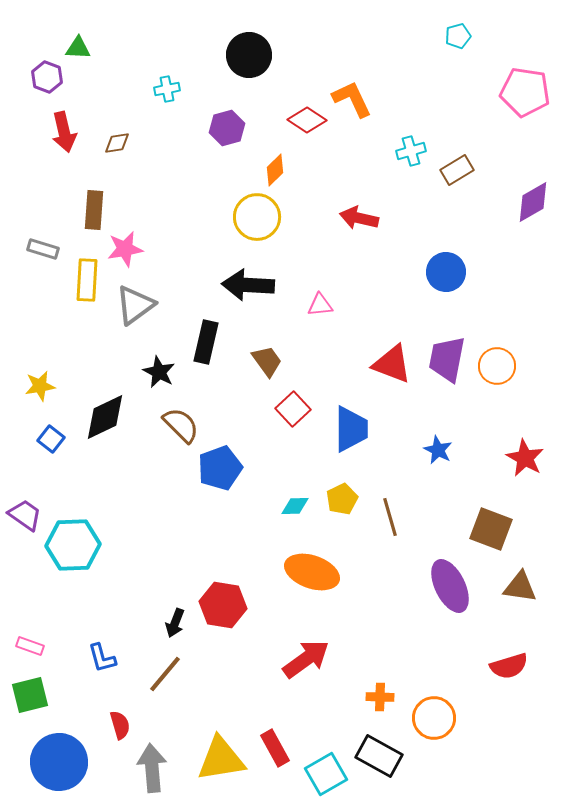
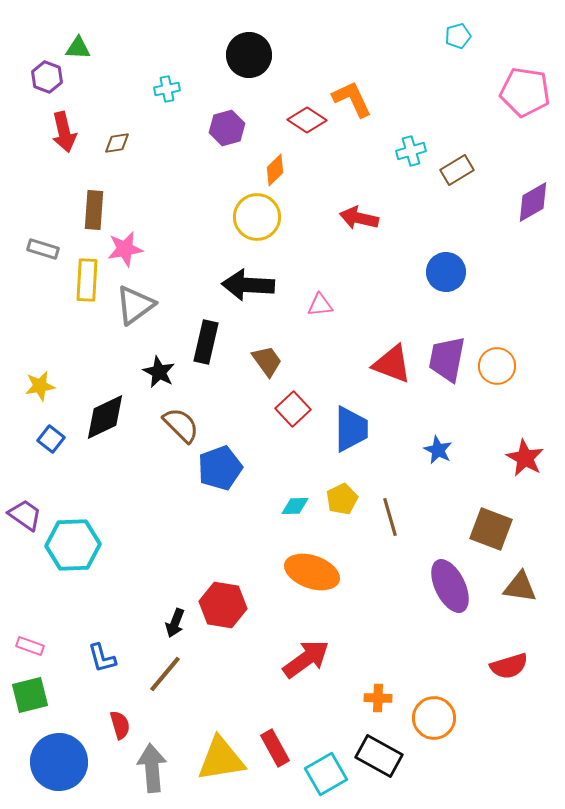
orange cross at (380, 697): moved 2 px left, 1 px down
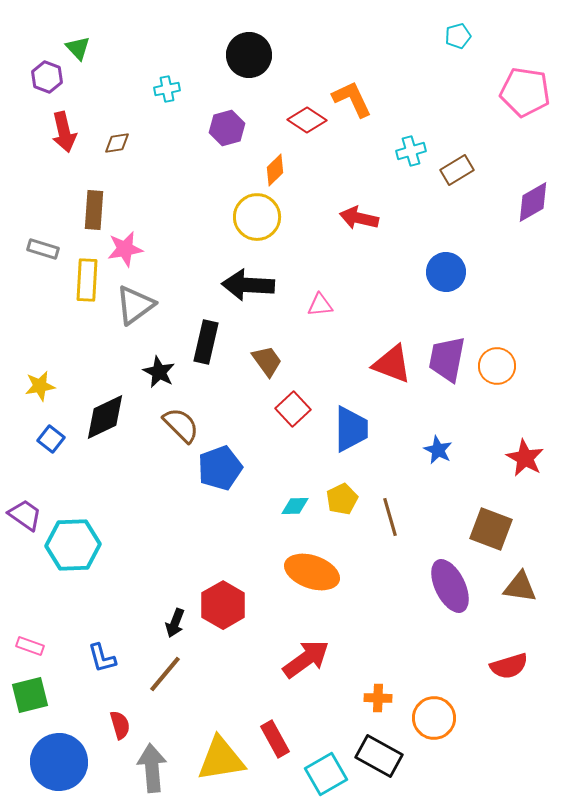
green triangle at (78, 48): rotated 44 degrees clockwise
red hexagon at (223, 605): rotated 21 degrees clockwise
red rectangle at (275, 748): moved 9 px up
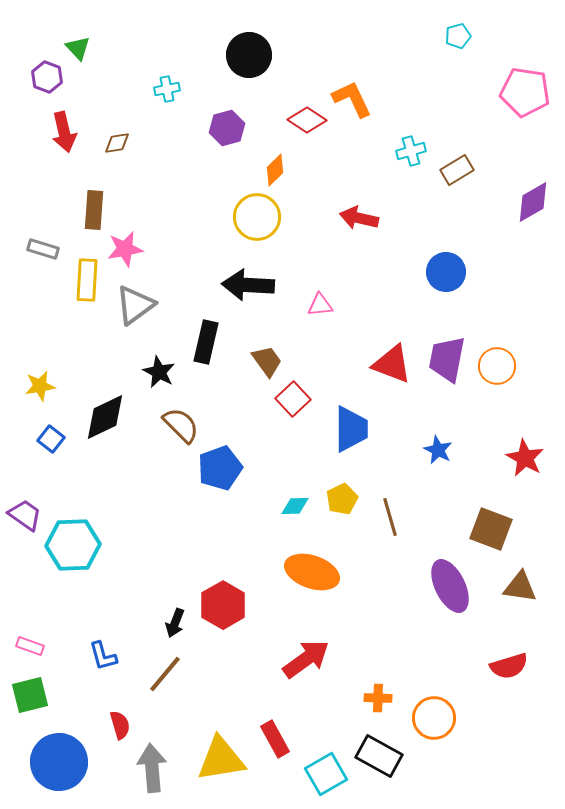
red square at (293, 409): moved 10 px up
blue L-shape at (102, 658): moved 1 px right, 2 px up
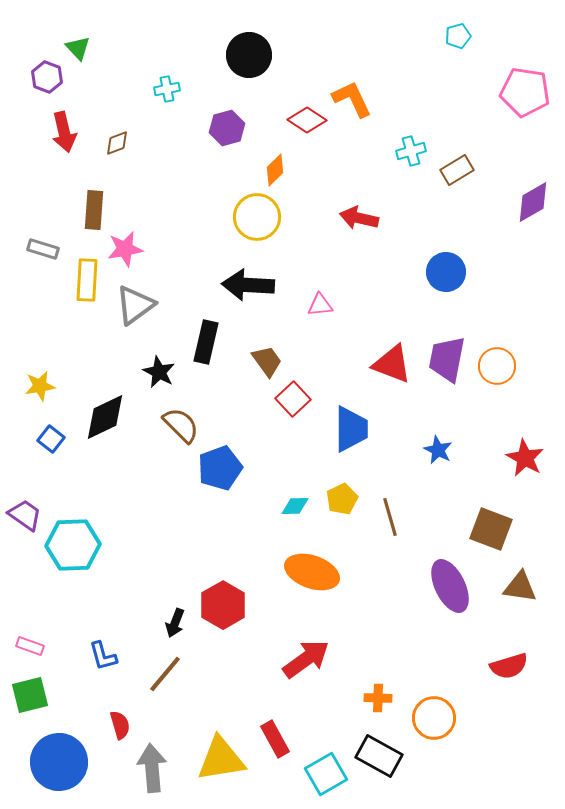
brown diamond at (117, 143): rotated 12 degrees counterclockwise
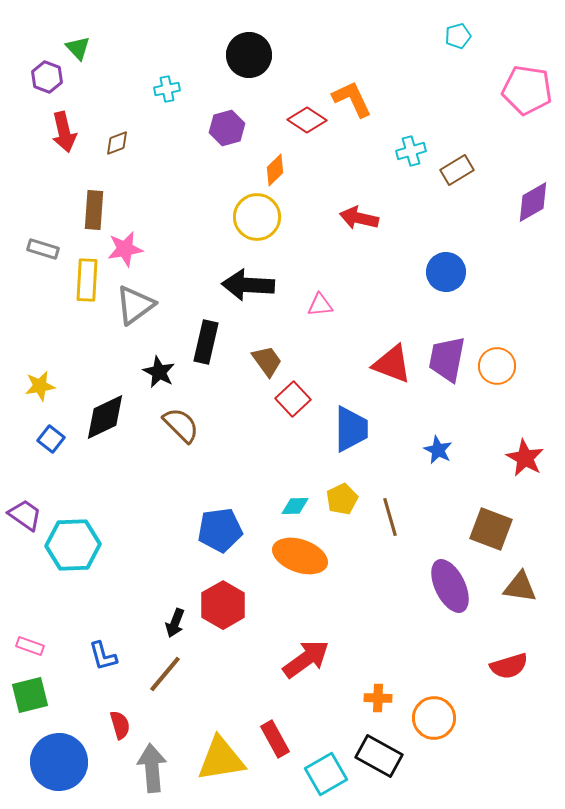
pink pentagon at (525, 92): moved 2 px right, 2 px up
blue pentagon at (220, 468): moved 62 px down; rotated 12 degrees clockwise
orange ellipse at (312, 572): moved 12 px left, 16 px up
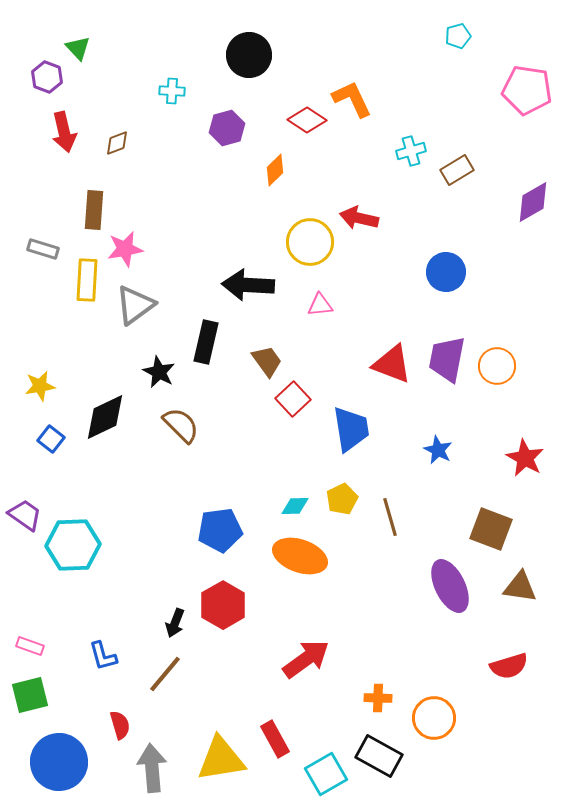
cyan cross at (167, 89): moved 5 px right, 2 px down; rotated 15 degrees clockwise
yellow circle at (257, 217): moved 53 px right, 25 px down
blue trapezoid at (351, 429): rotated 9 degrees counterclockwise
